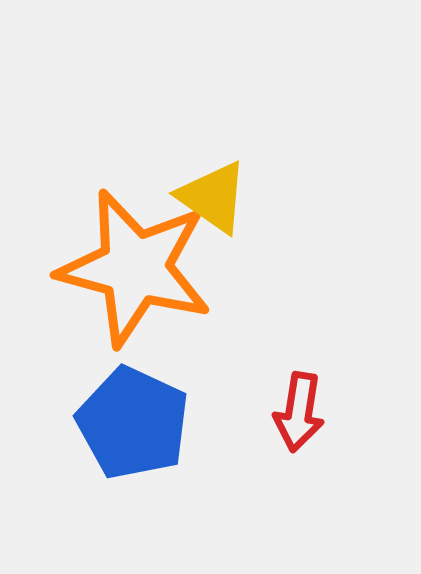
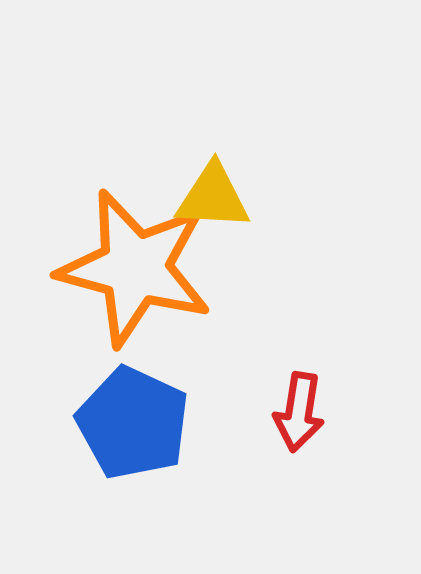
yellow triangle: rotated 32 degrees counterclockwise
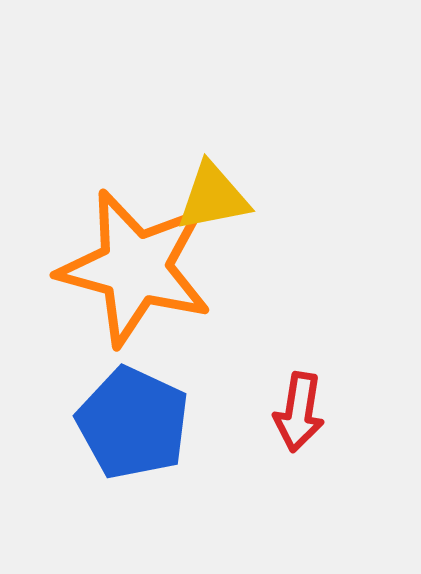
yellow triangle: rotated 14 degrees counterclockwise
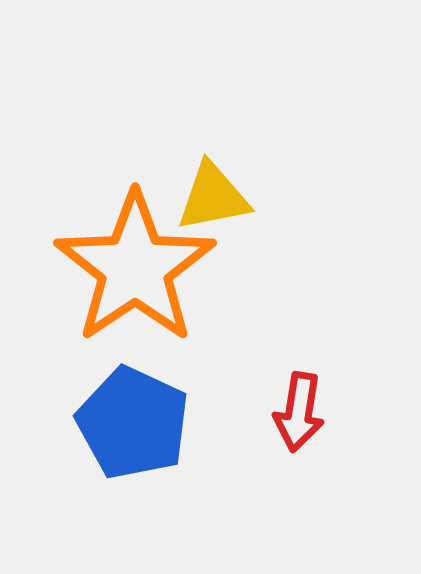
orange star: rotated 23 degrees clockwise
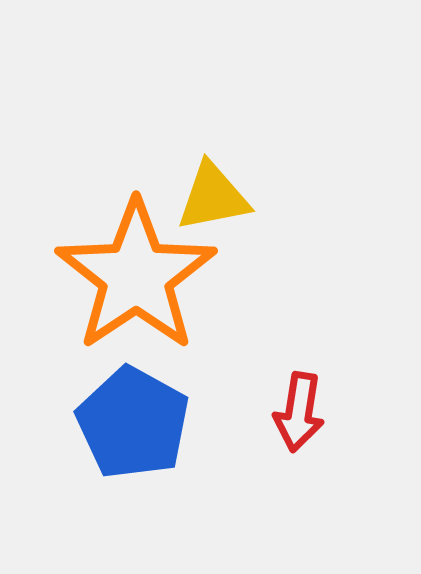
orange star: moved 1 px right, 8 px down
blue pentagon: rotated 4 degrees clockwise
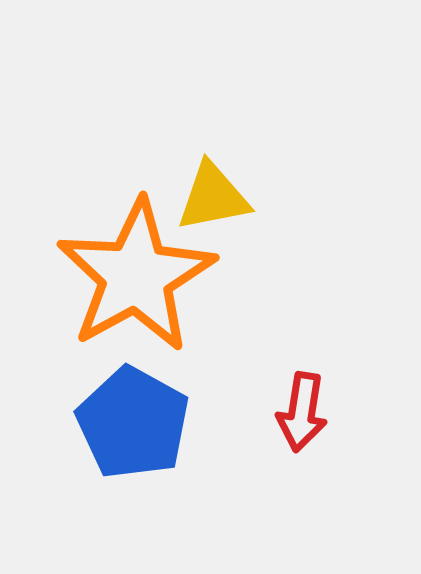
orange star: rotated 5 degrees clockwise
red arrow: moved 3 px right
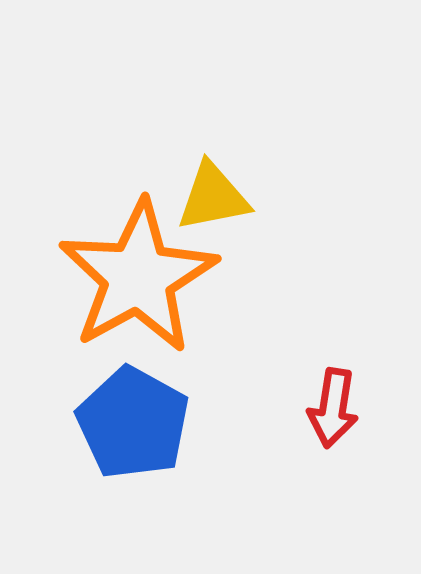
orange star: moved 2 px right, 1 px down
red arrow: moved 31 px right, 4 px up
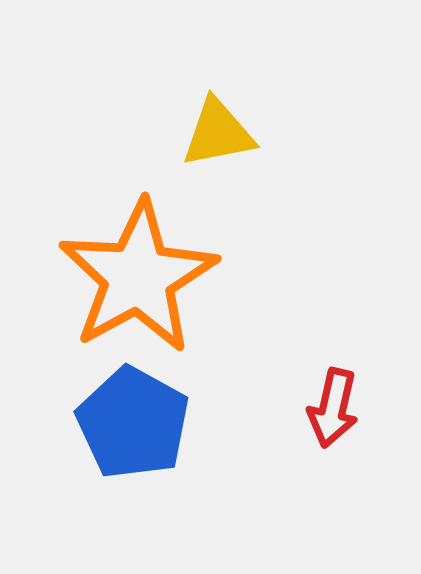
yellow triangle: moved 5 px right, 64 px up
red arrow: rotated 4 degrees clockwise
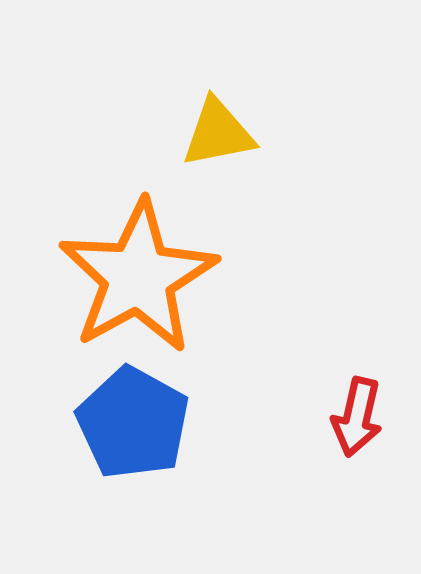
red arrow: moved 24 px right, 9 px down
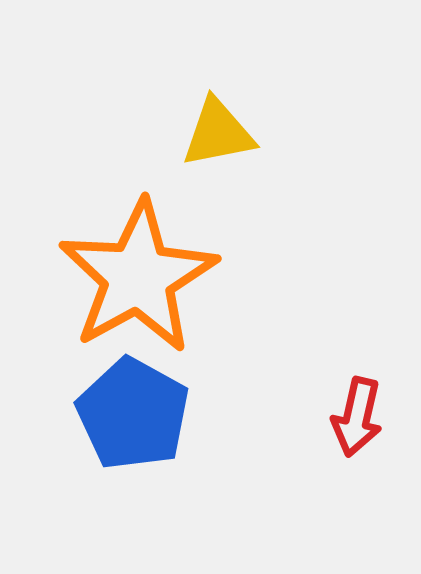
blue pentagon: moved 9 px up
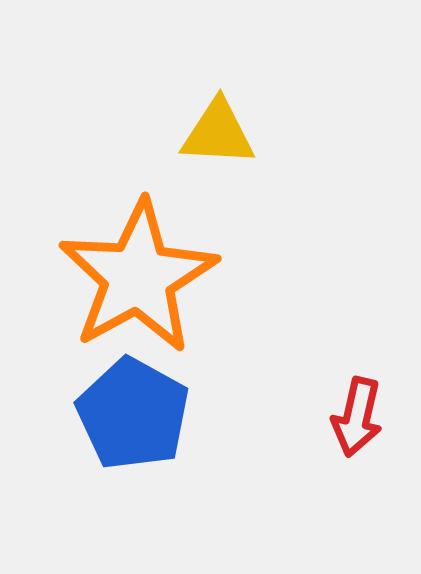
yellow triangle: rotated 14 degrees clockwise
